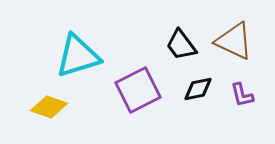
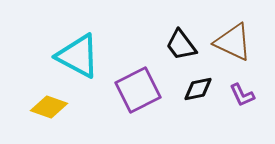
brown triangle: moved 1 px left, 1 px down
cyan triangle: rotated 45 degrees clockwise
purple L-shape: rotated 12 degrees counterclockwise
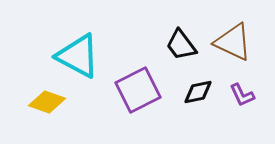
black diamond: moved 3 px down
yellow diamond: moved 2 px left, 5 px up
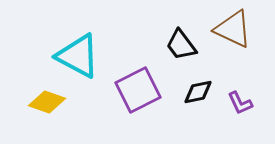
brown triangle: moved 13 px up
purple L-shape: moved 2 px left, 8 px down
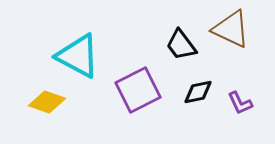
brown triangle: moved 2 px left
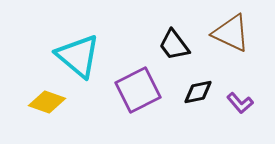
brown triangle: moved 4 px down
black trapezoid: moved 7 px left
cyan triangle: rotated 12 degrees clockwise
purple L-shape: rotated 16 degrees counterclockwise
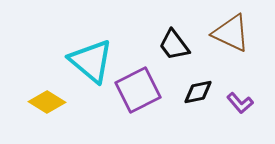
cyan triangle: moved 13 px right, 5 px down
yellow diamond: rotated 12 degrees clockwise
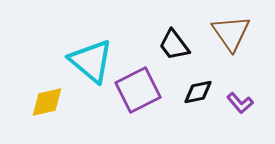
brown triangle: rotated 30 degrees clockwise
yellow diamond: rotated 45 degrees counterclockwise
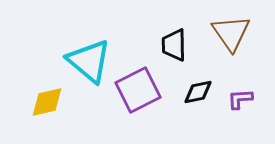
black trapezoid: rotated 36 degrees clockwise
cyan triangle: moved 2 px left
purple L-shape: moved 4 px up; rotated 128 degrees clockwise
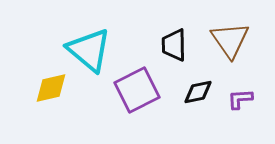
brown triangle: moved 1 px left, 7 px down
cyan triangle: moved 11 px up
purple square: moved 1 px left
yellow diamond: moved 4 px right, 14 px up
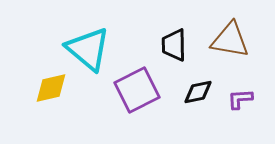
brown triangle: rotated 45 degrees counterclockwise
cyan triangle: moved 1 px left, 1 px up
